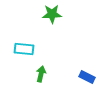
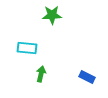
green star: moved 1 px down
cyan rectangle: moved 3 px right, 1 px up
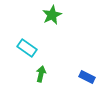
green star: rotated 24 degrees counterclockwise
cyan rectangle: rotated 30 degrees clockwise
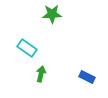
green star: moved 1 px up; rotated 24 degrees clockwise
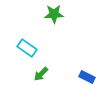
green star: moved 2 px right
green arrow: rotated 147 degrees counterclockwise
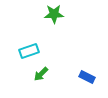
cyan rectangle: moved 2 px right, 3 px down; rotated 54 degrees counterclockwise
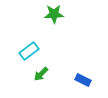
cyan rectangle: rotated 18 degrees counterclockwise
blue rectangle: moved 4 px left, 3 px down
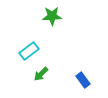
green star: moved 2 px left, 2 px down
blue rectangle: rotated 28 degrees clockwise
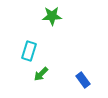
cyan rectangle: rotated 36 degrees counterclockwise
